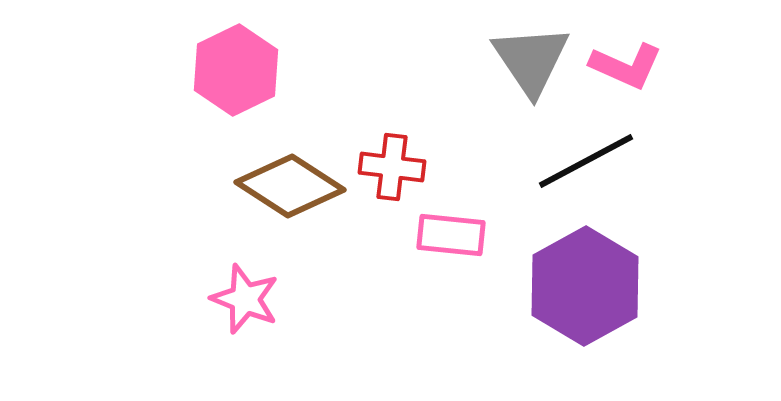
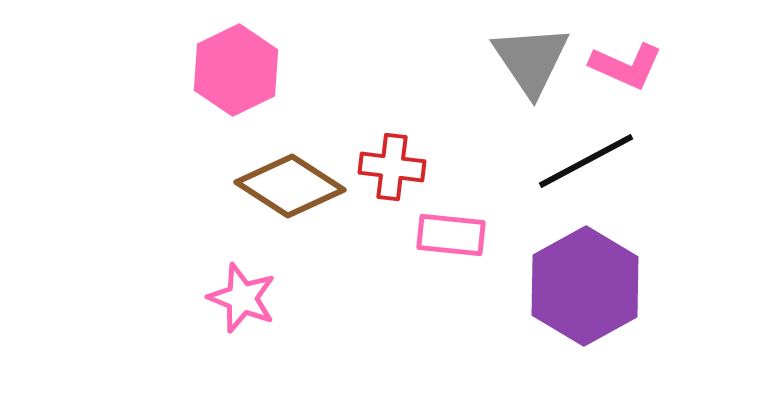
pink star: moved 3 px left, 1 px up
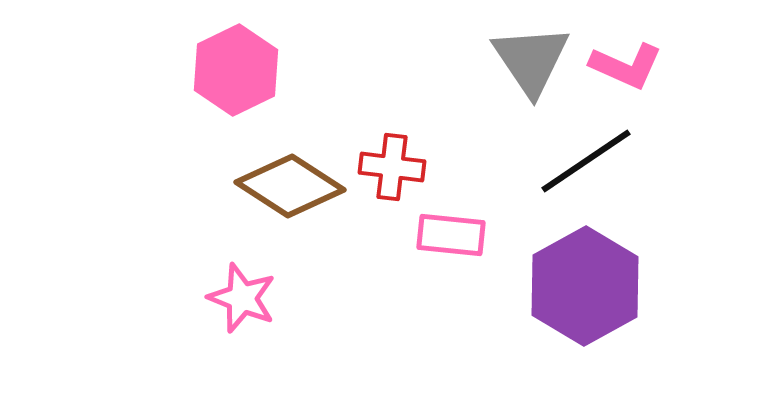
black line: rotated 6 degrees counterclockwise
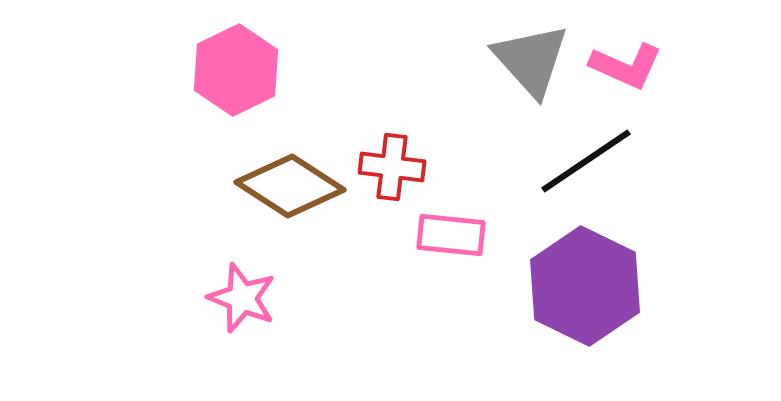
gray triangle: rotated 8 degrees counterclockwise
purple hexagon: rotated 5 degrees counterclockwise
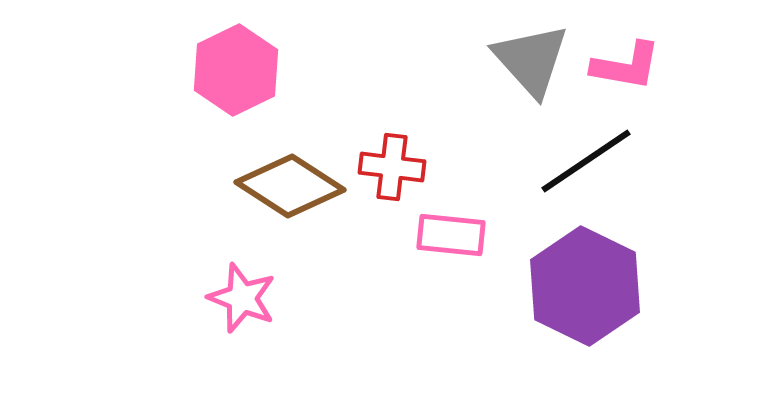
pink L-shape: rotated 14 degrees counterclockwise
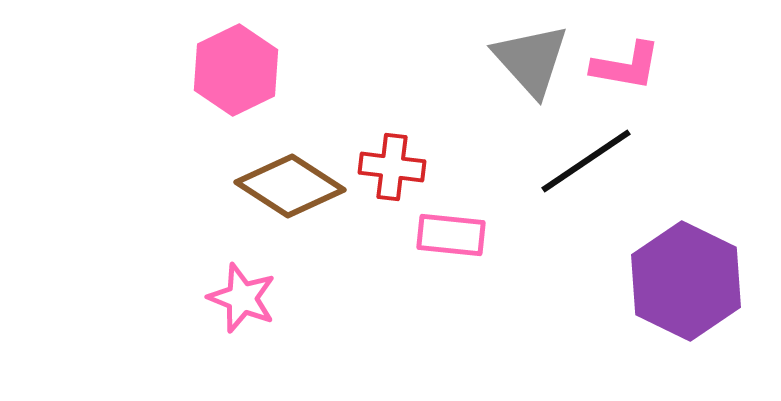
purple hexagon: moved 101 px right, 5 px up
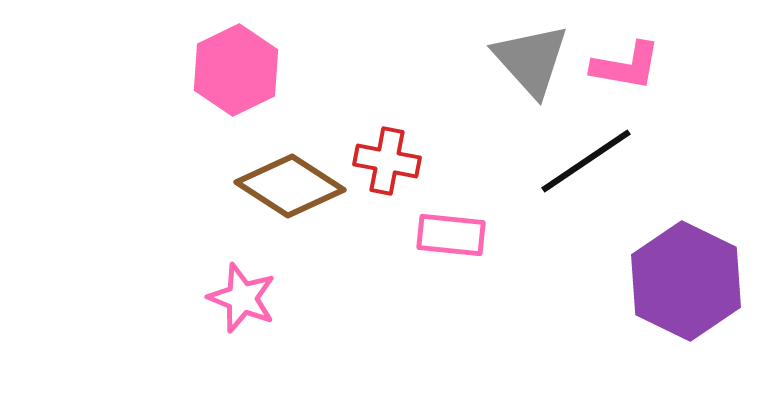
red cross: moved 5 px left, 6 px up; rotated 4 degrees clockwise
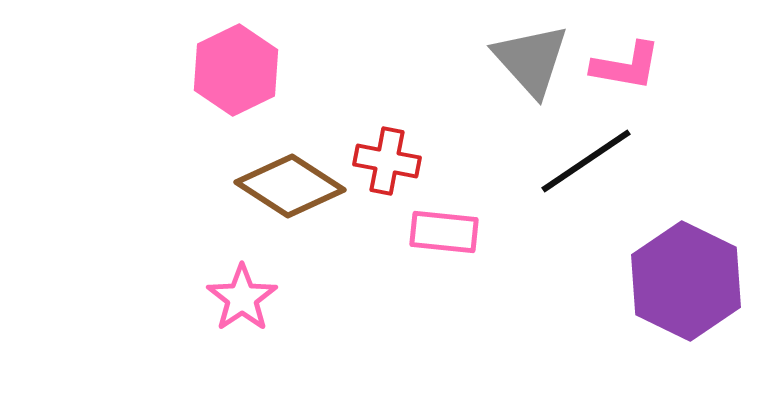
pink rectangle: moved 7 px left, 3 px up
pink star: rotated 16 degrees clockwise
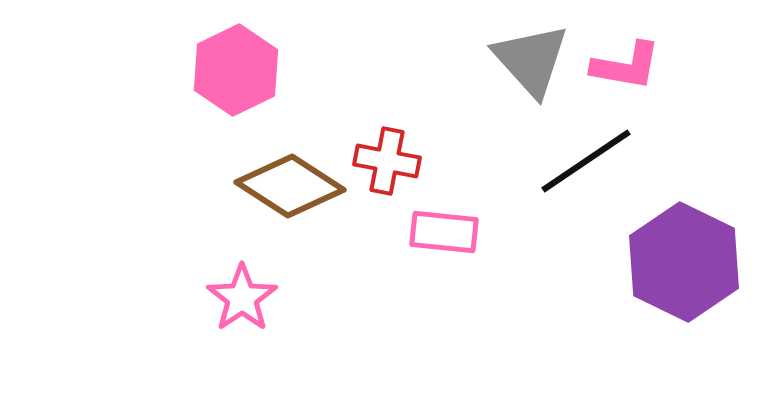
purple hexagon: moved 2 px left, 19 px up
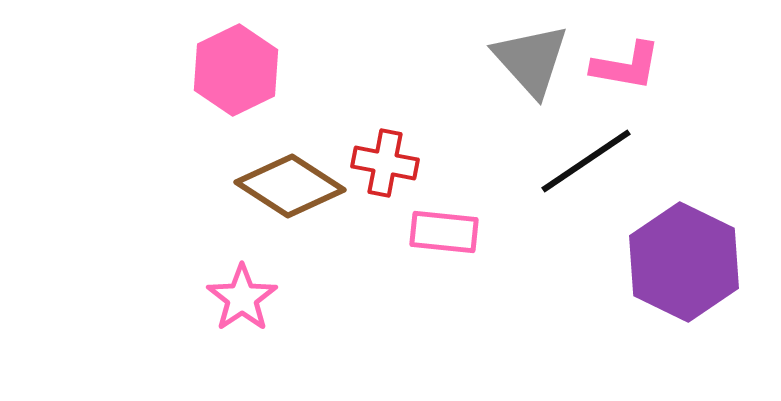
red cross: moved 2 px left, 2 px down
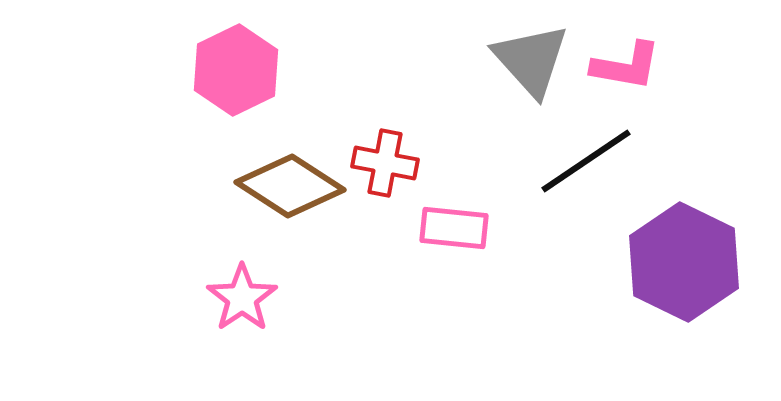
pink rectangle: moved 10 px right, 4 px up
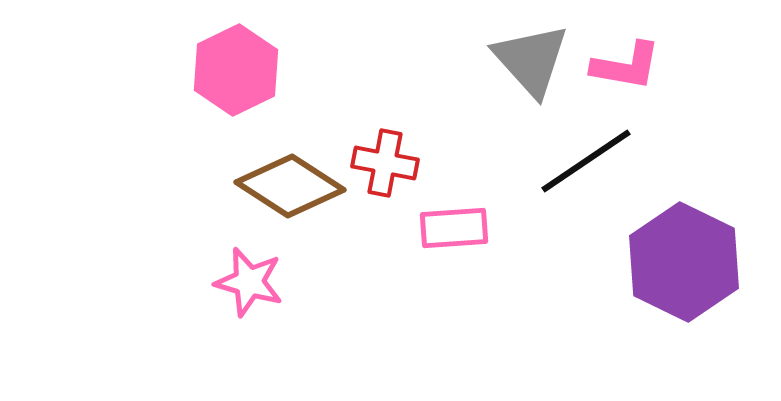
pink rectangle: rotated 10 degrees counterclockwise
pink star: moved 7 px right, 16 px up; rotated 22 degrees counterclockwise
